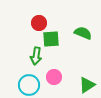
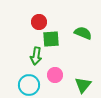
red circle: moved 1 px up
pink circle: moved 1 px right, 2 px up
green triangle: moved 4 px left; rotated 18 degrees counterclockwise
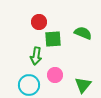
green square: moved 2 px right
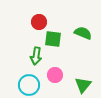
green square: rotated 12 degrees clockwise
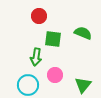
red circle: moved 6 px up
green arrow: moved 1 px down
cyan circle: moved 1 px left
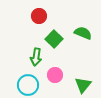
green square: moved 1 px right; rotated 36 degrees clockwise
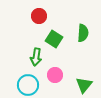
green semicircle: rotated 72 degrees clockwise
green square: rotated 12 degrees counterclockwise
green triangle: moved 1 px right
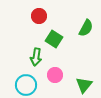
green semicircle: moved 3 px right, 5 px up; rotated 24 degrees clockwise
cyan circle: moved 2 px left
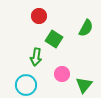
pink circle: moved 7 px right, 1 px up
